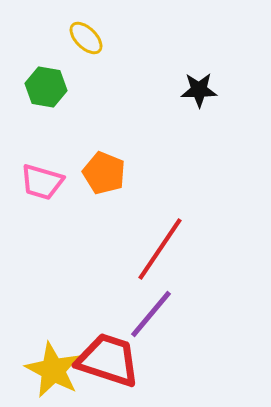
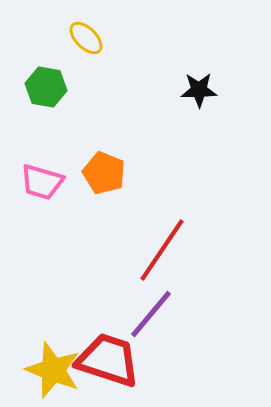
red line: moved 2 px right, 1 px down
yellow star: rotated 6 degrees counterclockwise
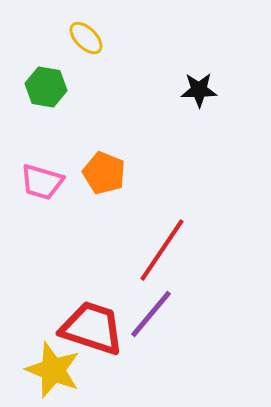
red trapezoid: moved 16 px left, 32 px up
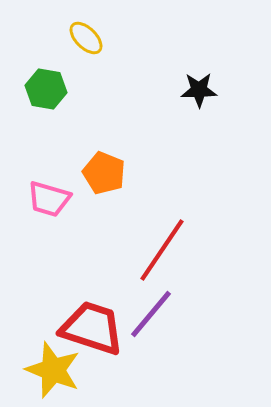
green hexagon: moved 2 px down
pink trapezoid: moved 7 px right, 17 px down
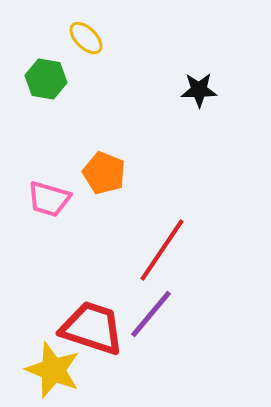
green hexagon: moved 10 px up
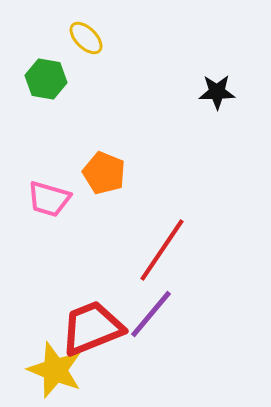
black star: moved 18 px right, 2 px down
red trapezoid: rotated 40 degrees counterclockwise
yellow star: moved 2 px right
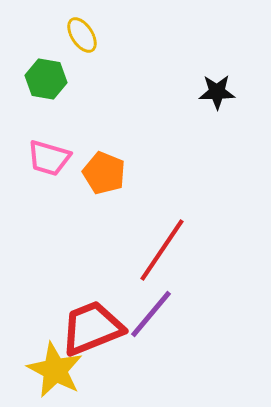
yellow ellipse: moved 4 px left, 3 px up; rotated 12 degrees clockwise
pink trapezoid: moved 41 px up
yellow star: rotated 6 degrees clockwise
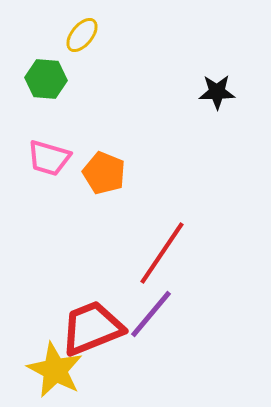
yellow ellipse: rotated 72 degrees clockwise
green hexagon: rotated 6 degrees counterclockwise
red line: moved 3 px down
